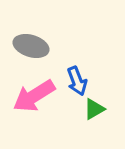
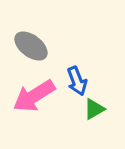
gray ellipse: rotated 20 degrees clockwise
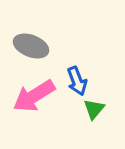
gray ellipse: rotated 16 degrees counterclockwise
green triangle: rotated 20 degrees counterclockwise
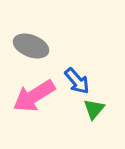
blue arrow: rotated 20 degrees counterclockwise
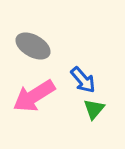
gray ellipse: moved 2 px right; rotated 8 degrees clockwise
blue arrow: moved 6 px right, 1 px up
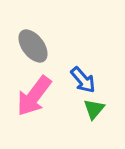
gray ellipse: rotated 24 degrees clockwise
pink arrow: rotated 21 degrees counterclockwise
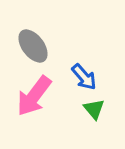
blue arrow: moved 1 px right, 3 px up
green triangle: rotated 20 degrees counterclockwise
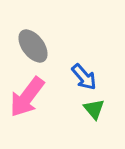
pink arrow: moved 7 px left, 1 px down
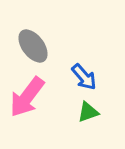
green triangle: moved 6 px left, 3 px down; rotated 50 degrees clockwise
